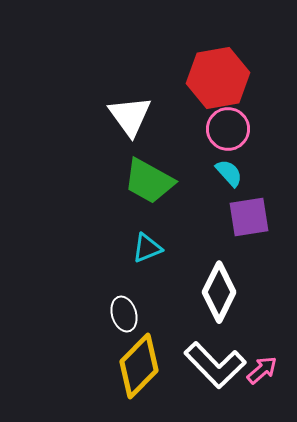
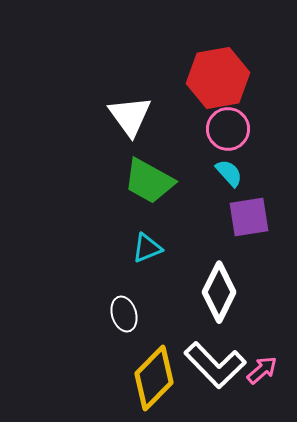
yellow diamond: moved 15 px right, 12 px down
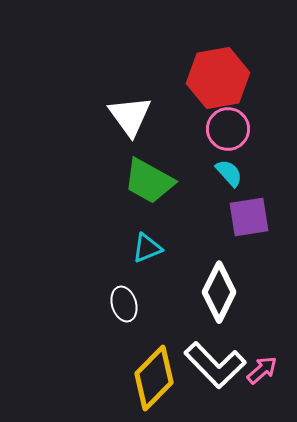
white ellipse: moved 10 px up
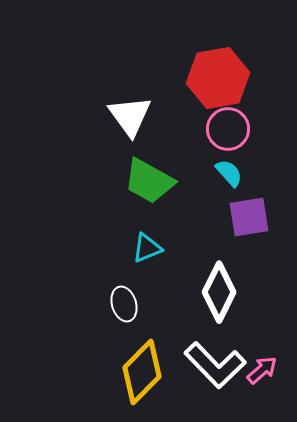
yellow diamond: moved 12 px left, 6 px up
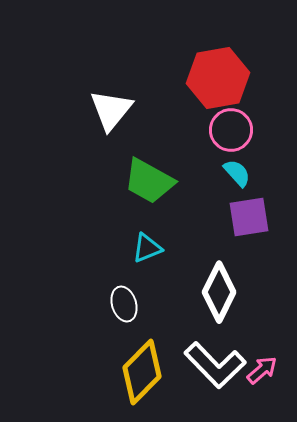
white triangle: moved 19 px left, 6 px up; rotated 15 degrees clockwise
pink circle: moved 3 px right, 1 px down
cyan semicircle: moved 8 px right
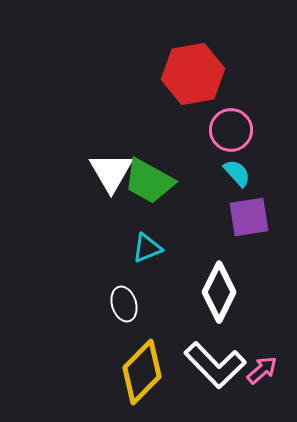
red hexagon: moved 25 px left, 4 px up
white triangle: moved 62 px down; rotated 9 degrees counterclockwise
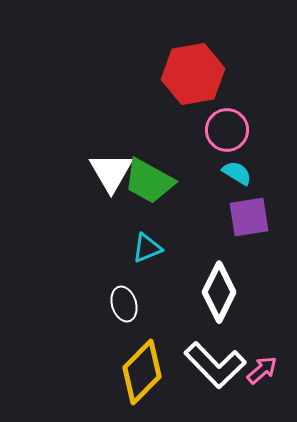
pink circle: moved 4 px left
cyan semicircle: rotated 16 degrees counterclockwise
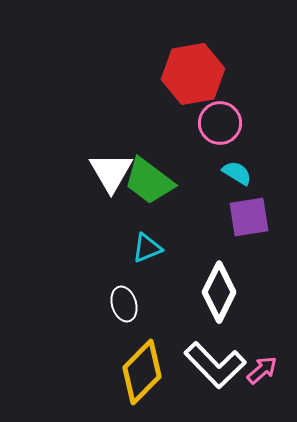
pink circle: moved 7 px left, 7 px up
green trapezoid: rotated 8 degrees clockwise
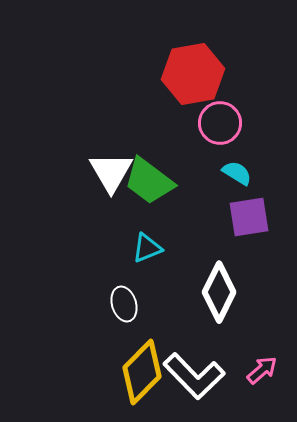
white L-shape: moved 21 px left, 11 px down
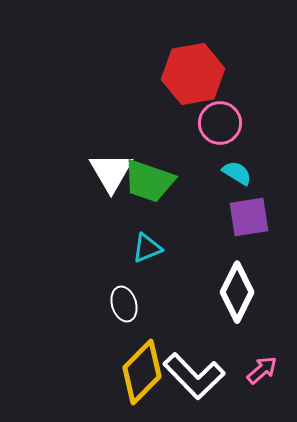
green trapezoid: rotated 18 degrees counterclockwise
white diamond: moved 18 px right
